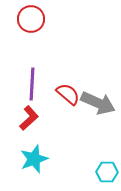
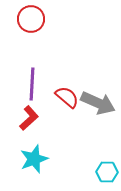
red semicircle: moved 1 px left, 3 px down
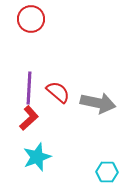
purple line: moved 3 px left, 4 px down
red semicircle: moved 9 px left, 5 px up
gray arrow: rotated 12 degrees counterclockwise
cyan star: moved 3 px right, 2 px up
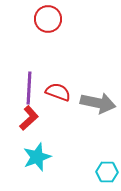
red circle: moved 17 px right
red semicircle: rotated 20 degrees counterclockwise
